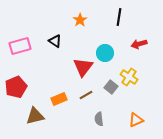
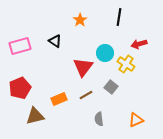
yellow cross: moved 3 px left, 13 px up
red pentagon: moved 4 px right, 1 px down
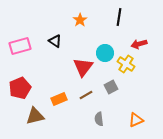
gray square: rotated 24 degrees clockwise
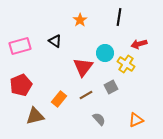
red pentagon: moved 1 px right, 3 px up
orange rectangle: rotated 28 degrees counterclockwise
gray semicircle: rotated 144 degrees clockwise
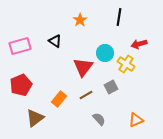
brown triangle: moved 2 px down; rotated 24 degrees counterclockwise
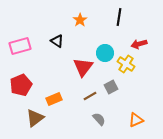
black triangle: moved 2 px right
brown line: moved 4 px right, 1 px down
orange rectangle: moved 5 px left; rotated 28 degrees clockwise
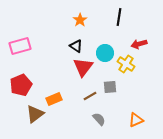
black triangle: moved 19 px right, 5 px down
gray square: moved 1 px left; rotated 24 degrees clockwise
brown triangle: moved 4 px up
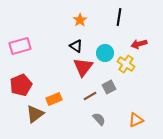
gray square: moved 1 px left; rotated 24 degrees counterclockwise
